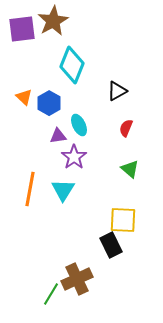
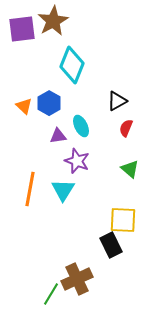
black triangle: moved 10 px down
orange triangle: moved 9 px down
cyan ellipse: moved 2 px right, 1 px down
purple star: moved 3 px right, 4 px down; rotated 15 degrees counterclockwise
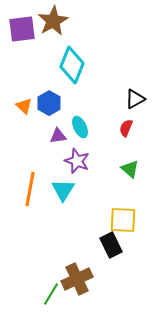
black triangle: moved 18 px right, 2 px up
cyan ellipse: moved 1 px left, 1 px down
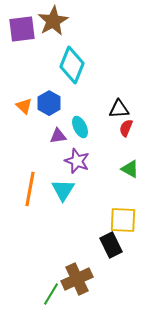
black triangle: moved 16 px left, 10 px down; rotated 25 degrees clockwise
green triangle: rotated 12 degrees counterclockwise
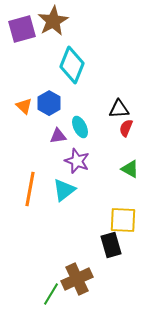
purple square: rotated 8 degrees counterclockwise
cyan triangle: moved 1 px right; rotated 20 degrees clockwise
black rectangle: rotated 10 degrees clockwise
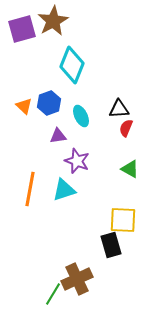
blue hexagon: rotated 10 degrees clockwise
cyan ellipse: moved 1 px right, 11 px up
cyan triangle: rotated 20 degrees clockwise
green line: moved 2 px right
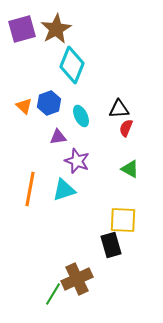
brown star: moved 3 px right, 8 px down
purple triangle: moved 1 px down
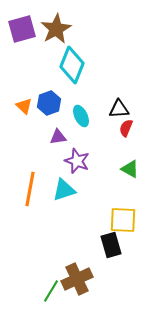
green line: moved 2 px left, 3 px up
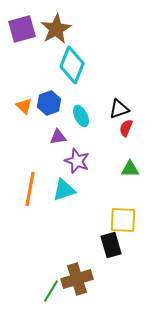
black triangle: rotated 15 degrees counterclockwise
green triangle: rotated 30 degrees counterclockwise
brown cross: rotated 8 degrees clockwise
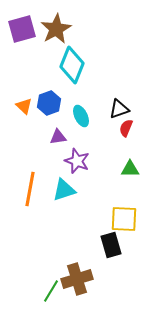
yellow square: moved 1 px right, 1 px up
